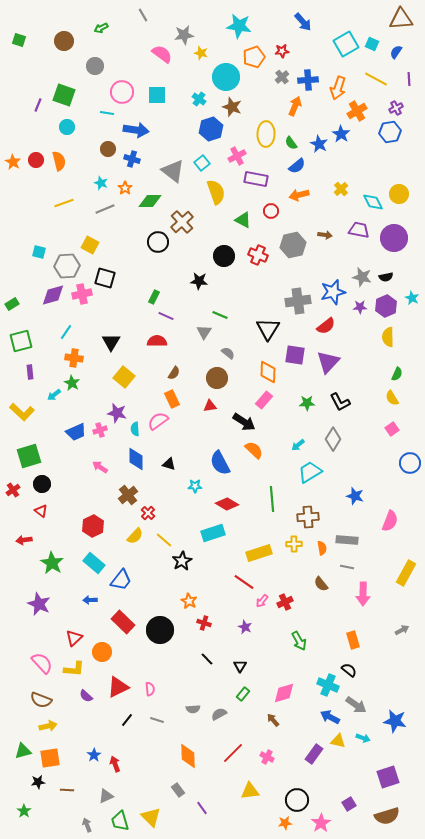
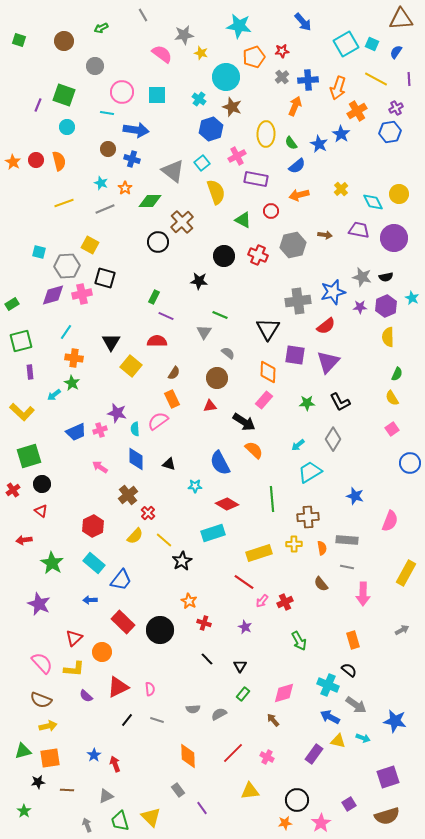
yellow square at (124, 377): moved 7 px right, 11 px up
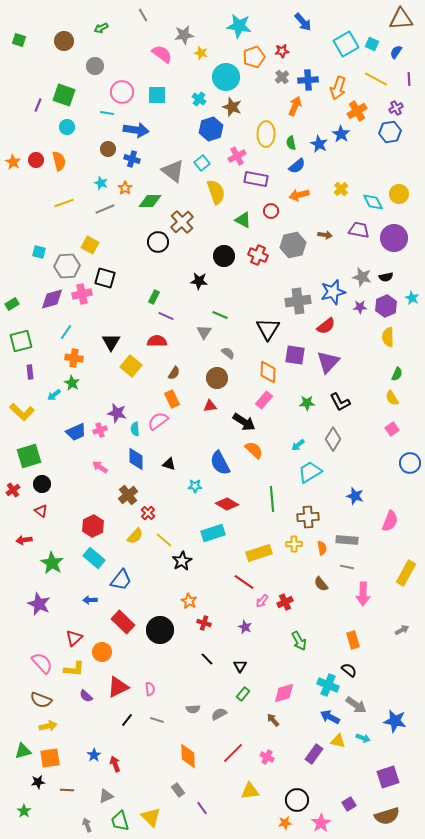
green semicircle at (291, 143): rotated 24 degrees clockwise
purple diamond at (53, 295): moved 1 px left, 4 px down
cyan rectangle at (94, 563): moved 5 px up
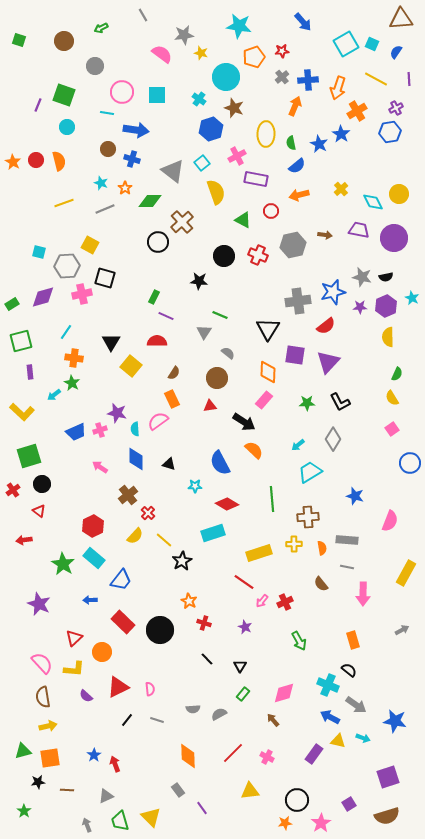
brown star at (232, 107): moved 2 px right, 1 px down
purple diamond at (52, 299): moved 9 px left, 2 px up
red triangle at (41, 511): moved 2 px left
green star at (52, 563): moved 11 px right, 1 px down
brown semicircle at (41, 700): moved 2 px right, 3 px up; rotated 60 degrees clockwise
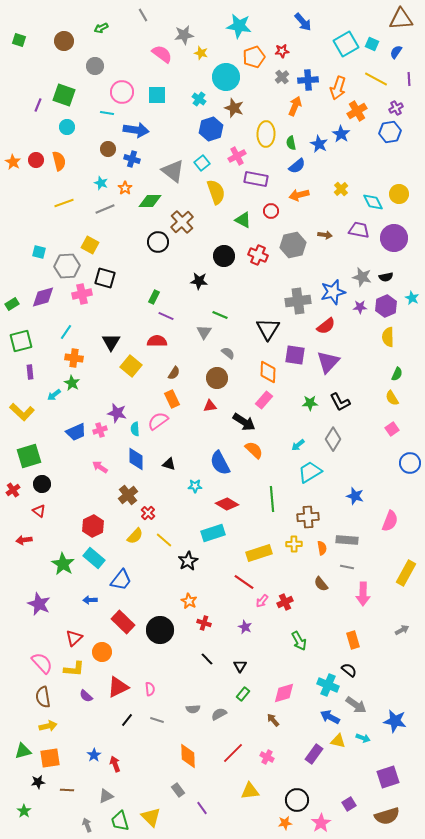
green star at (307, 403): moved 3 px right
black star at (182, 561): moved 6 px right
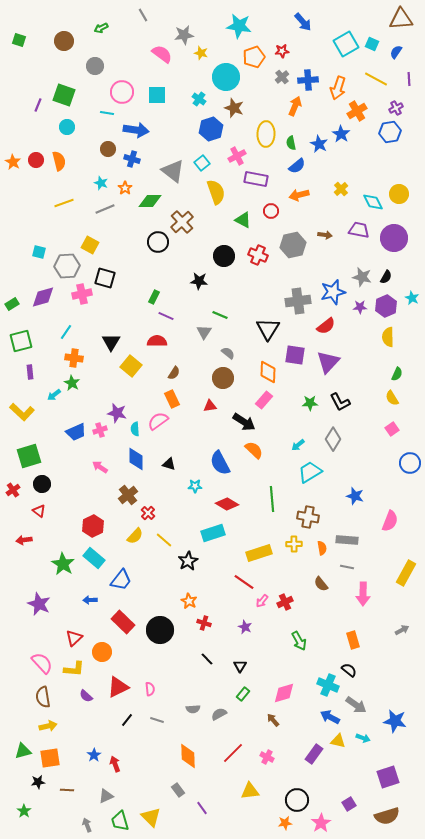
black semicircle at (386, 277): rotated 48 degrees counterclockwise
brown circle at (217, 378): moved 6 px right
brown cross at (308, 517): rotated 15 degrees clockwise
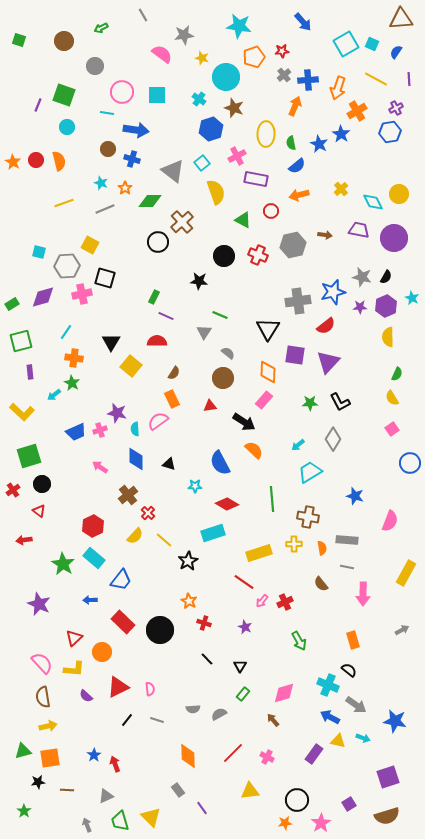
yellow star at (201, 53): moved 1 px right, 5 px down
gray cross at (282, 77): moved 2 px right, 2 px up
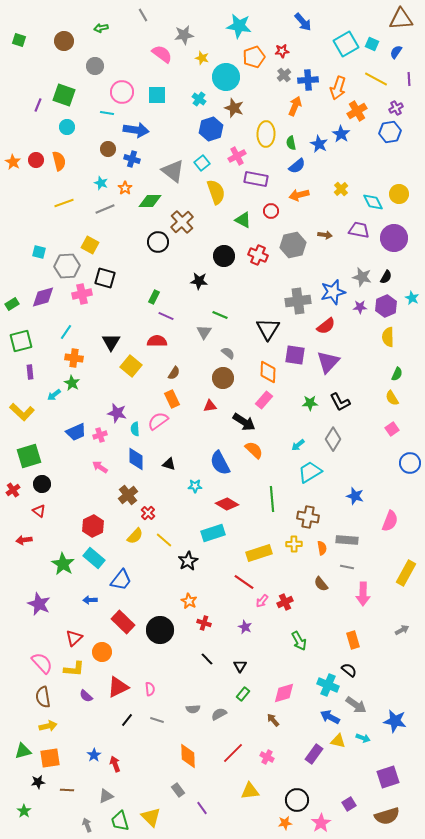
green arrow at (101, 28): rotated 16 degrees clockwise
pink cross at (100, 430): moved 5 px down
